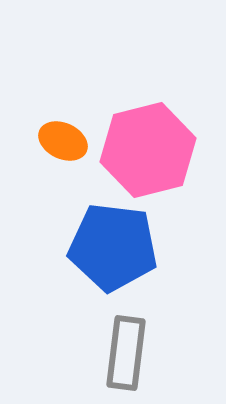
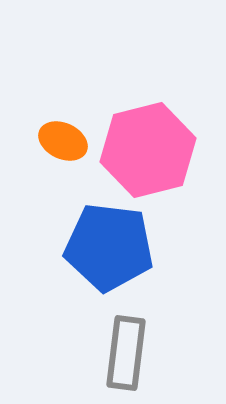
blue pentagon: moved 4 px left
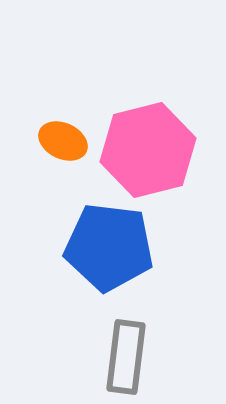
gray rectangle: moved 4 px down
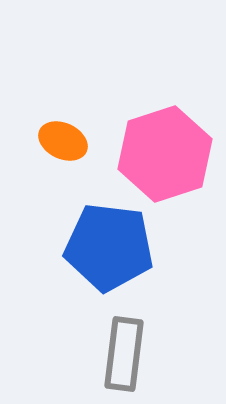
pink hexagon: moved 17 px right, 4 px down; rotated 4 degrees counterclockwise
gray rectangle: moved 2 px left, 3 px up
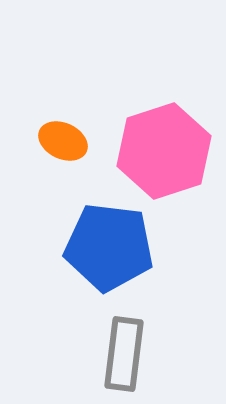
pink hexagon: moved 1 px left, 3 px up
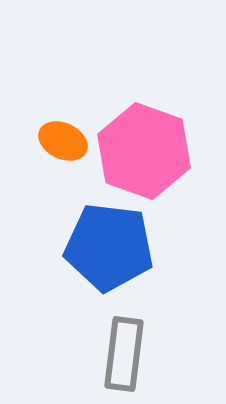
pink hexagon: moved 20 px left; rotated 22 degrees counterclockwise
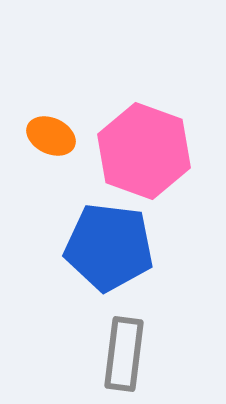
orange ellipse: moved 12 px left, 5 px up
